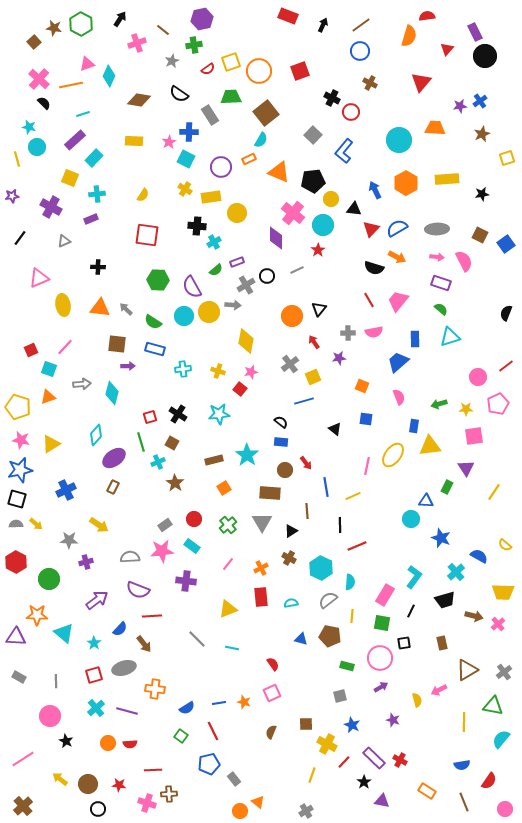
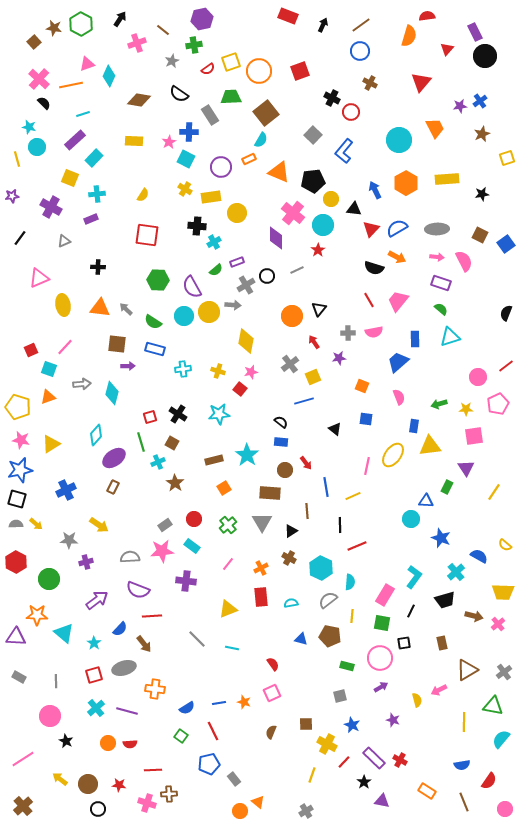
orange trapezoid at (435, 128): rotated 60 degrees clockwise
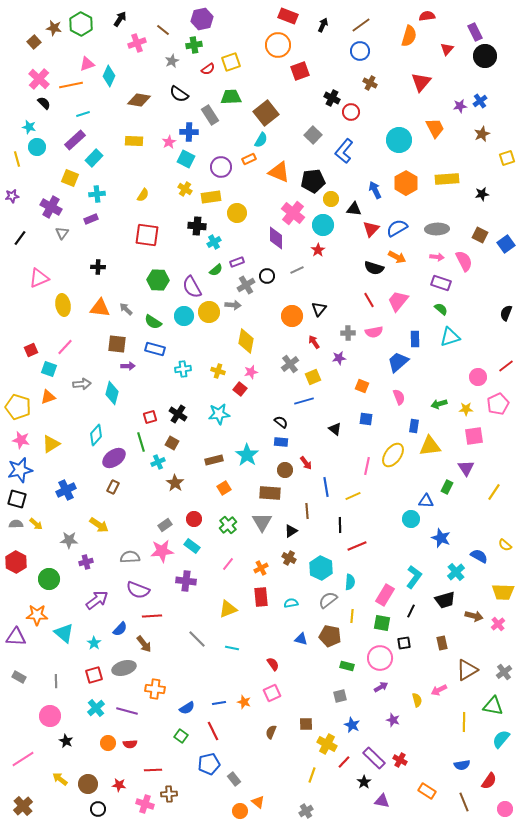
orange circle at (259, 71): moved 19 px right, 26 px up
gray triangle at (64, 241): moved 2 px left, 8 px up; rotated 32 degrees counterclockwise
pink cross at (147, 803): moved 2 px left, 1 px down
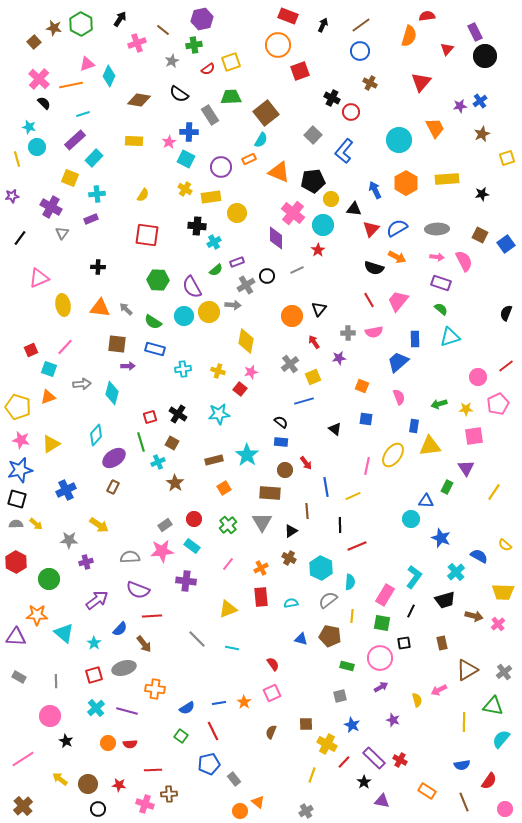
orange star at (244, 702): rotated 16 degrees clockwise
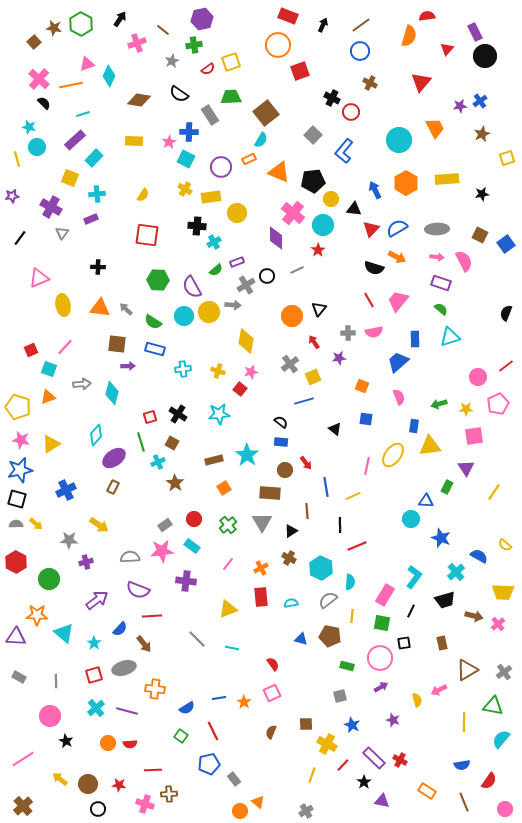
blue line at (219, 703): moved 5 px up
red line at (344, 762): moved 1 px left, 3 px down
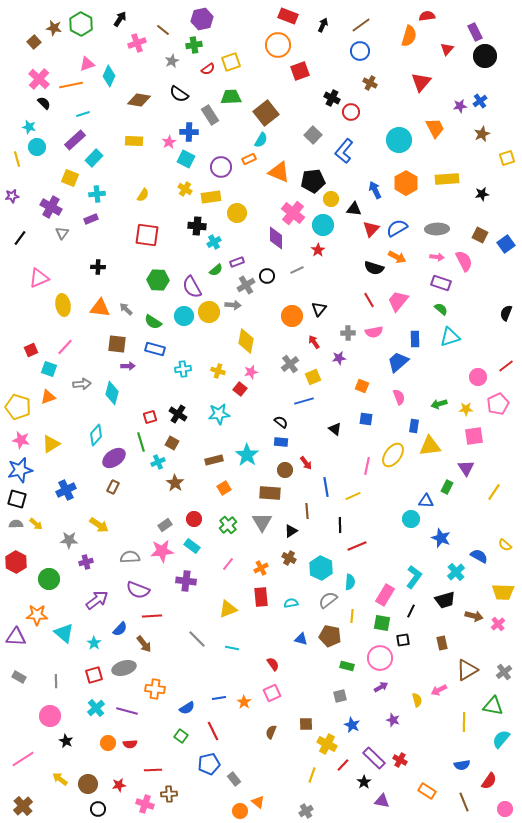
black square at (404, 643): moved 1 px left, 3 px up
red star at (119, 785): rotated 16 degrees counterclockwise
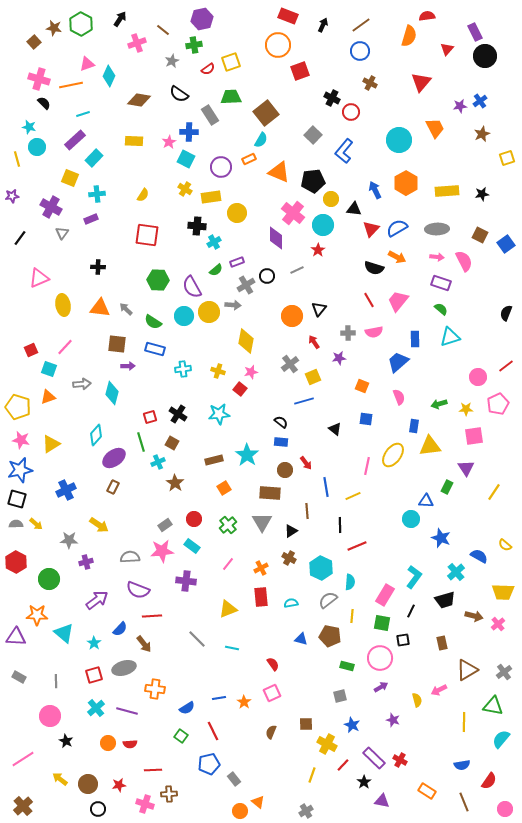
pink cross at (39, 79): rotated 25 degrees counterclockwise
yellow rectangle at (447, 179): moved 12 px down
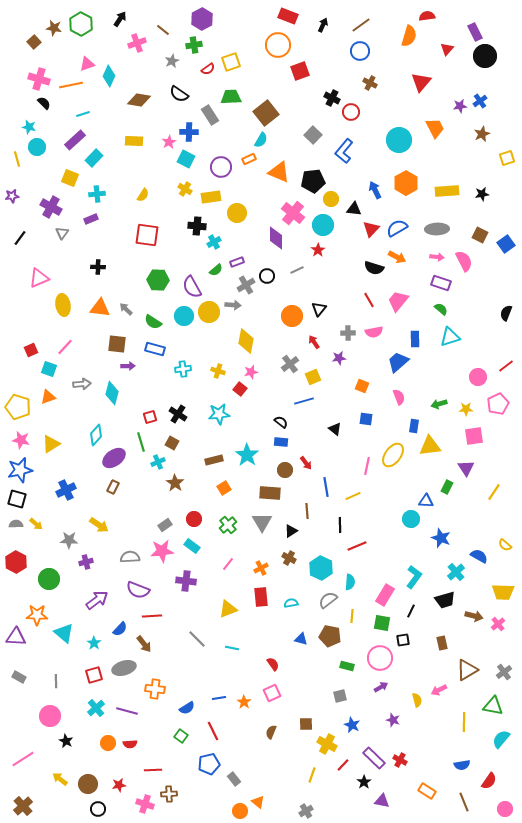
purple hexagon at (202, 19): rotated 15 degrees counterclockwise
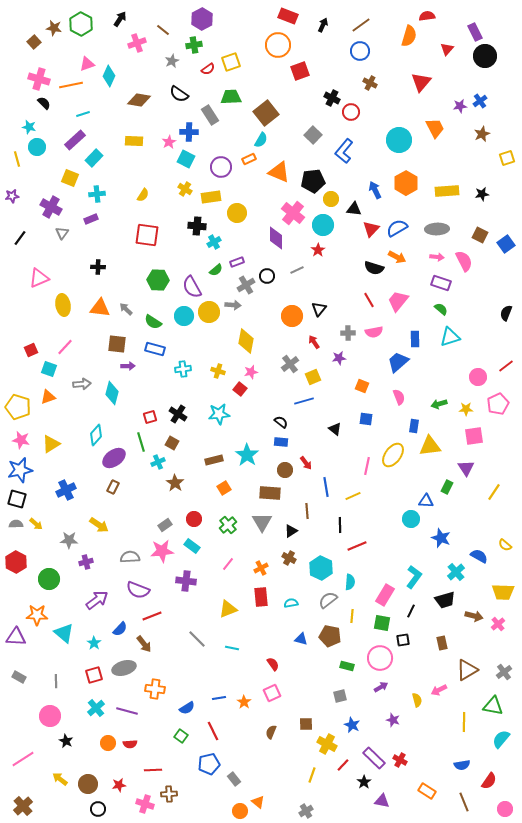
red line at (152, 616): rotated 18 degrees counterclockwise
